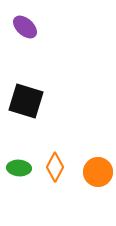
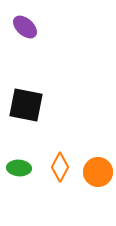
black square: moved 4 px down; rotated 6 degrees counterclockwise
orange diamond: moved 5 px right
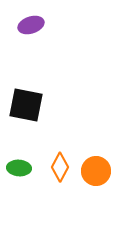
purple ellipse: moved 6 px right, 2 px up; rotated 60 degrees counterclockwise
orange circle: moved 2 px left, 1 px up
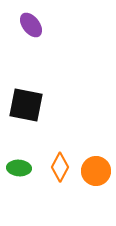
purple ellipse: rotated 70 degrees clockwise
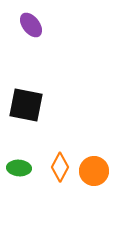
orange circle: moved 2 px left
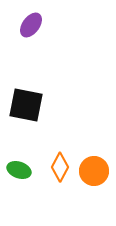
purple ellipse: rotated 75 degrees clockwise
green ellipse: moved 2 px down; rotated 15 degrees clockwise
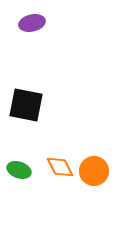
purple ellipse: moved 1 px right, 2 px up; rotated 40 degrees clockwise
orange diamond: rotated 56 degrees counterclockwise
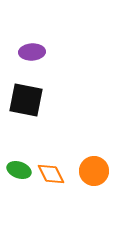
purple ellipse: moved 29 px down; rotated 10 degrees clockwise
black square: moved 5 px up
orange diamond: moved 9 px left, 7 px down
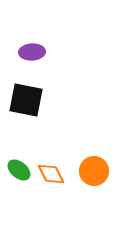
green ellipse: rotated 20 degrees clockwise
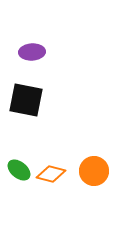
orange diamond: rotated 48 degrees counterclockwise
